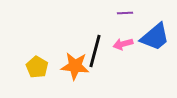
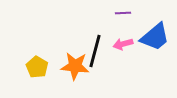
purple line: moved 2 px left
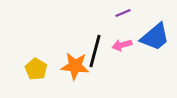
purple line: rotated 21 degrees counterclockwise
pink arrow: moved 1 px left, 1 px down
yellow pentagon: moved 1 px left, 2 px down
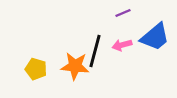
yellow pentagon: rotated 15 degrees counterclockwise
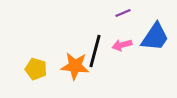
blue trapezoid: rotated 16 degrees counterclockwise
